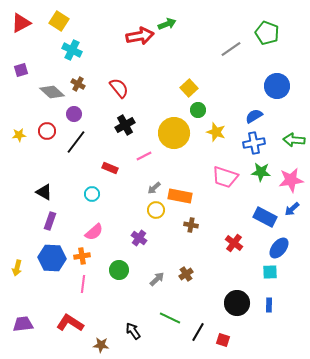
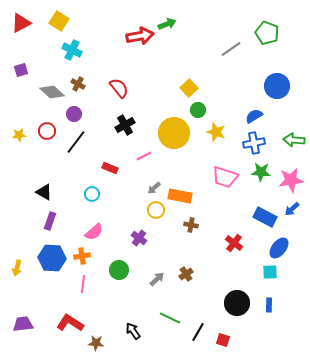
brown star at (101, 345): moved 5 px left, 2 px up
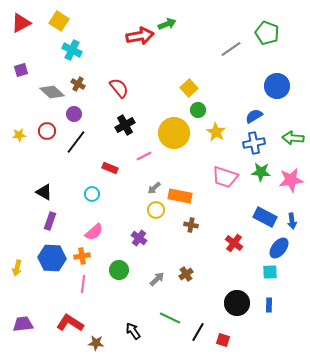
yellow star at (216, 132): rotated 12 degrees clockwise
green arrow at (294, 140): moved 1 px left, 2 px up
blue arrow at (292, 209): moved 12 px down; rotated 56 degrees counterclockwise
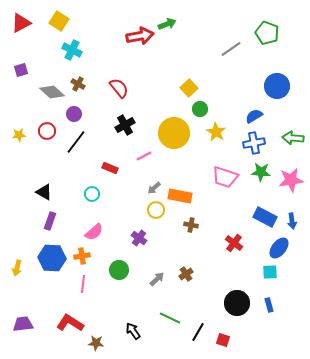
green circle at (198, 110): moved 2 px right, 1 px up
blue rectangle at (269, 305): rotated 16 degrees counterclockwise
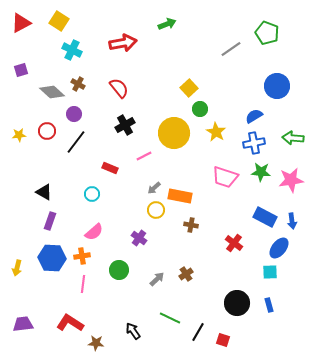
red arrow at (140, 36): moved 17 px left, 7 px down
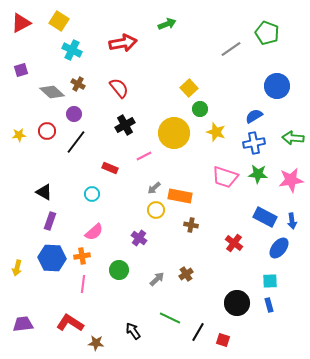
yellow star at (216, 132): rotated 12 degrees counterclockwise
green star at (261, 172): moved 3 px left, 2 px down
cyan square at (270, 272): moved 9 px down
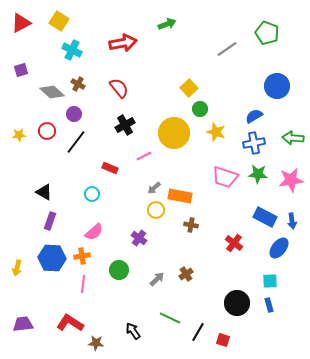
gray line at (231, 49): moved 4 px left
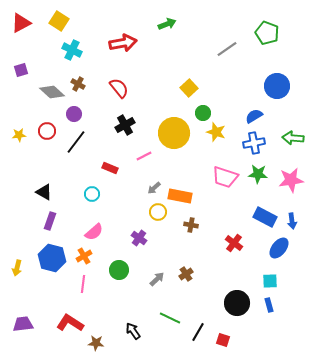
green circle at (200, 109): moved 3 px right, 4 px down
yellow circle at (156, 210): moved 2 px right, 2 px down
orange cross at (82, 256): moved 2 px right; rotated 21 degrees counterclockwise
blue hexagon at (52, 258): rotated 12 degrees clockwise
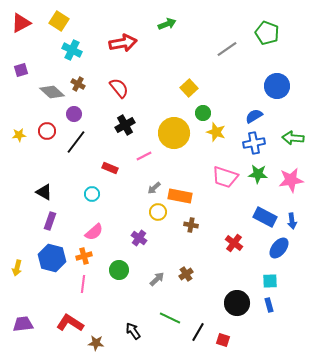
orange cross at (84, 256): rotated 14 degrees clockwise
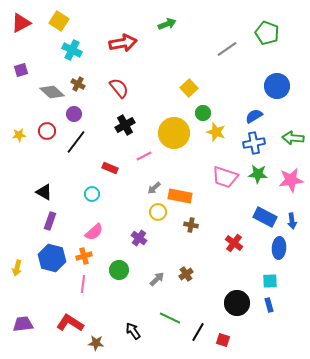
blue ellipse at (279, 248): rotated 35 degrees counterclockwise
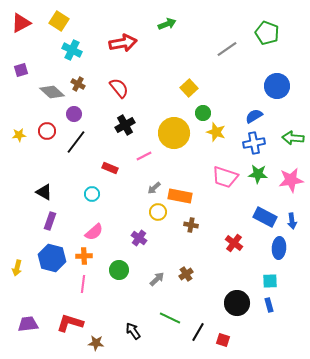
orange cross at (84, 256): rotated 14 degrees clockwise
red L-shape at (70, 323): rotated 16 degrees counterclockwise
purple trapezoid at (23, 324): moved 5 px right
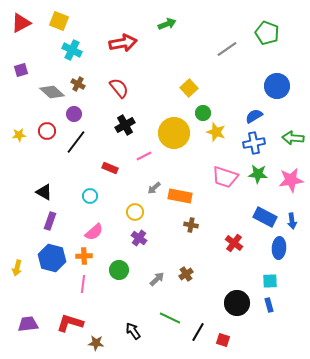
yellow square at (59, 21): rotated 12 degrees counterclockwise
cyan circle at (92, 194): moved 2 px left, 2 px down
yellow circle at (158, 212): moved 23 px left
